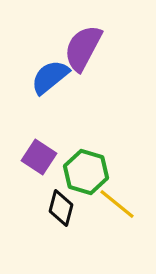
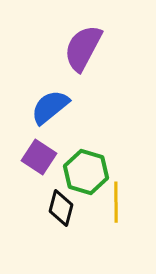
blue semicircle: moved 30 px down
yellow line: moved 1 px left, 2 px up; rotated 51 degrees clockwise
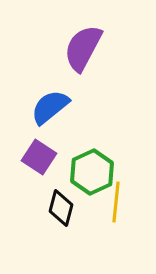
green hexagon: moved 6 px right; rotated 18 degrees clockwise
yellow line: rotated 6 degrees clockwise
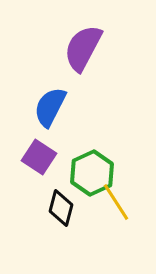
blue semicircle: rotated 24 degrees counterclockwise
green hexagon: moved 1 px down
yellow line: rotated 39 degrees counterclockwise
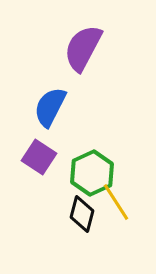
black diamond: moved 21 px right, 6 px down
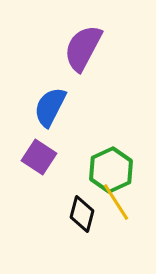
green hexagon: moved 19 px right, 3 px up
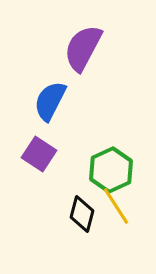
blue semicircle: moved 6 px up
purple square: moved 3 px up
yellow line: moved 4 px down
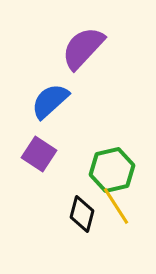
purple semicircle: rotated 15 degrees clockwise
blue semicircle: rotated 21 degrees clockwise
green hexagon: moved 1 px right; rotated 12 degrees clockwise
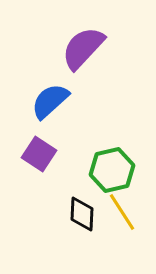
yellow line: moved 6 px right, 6 px down
black diamond: rotated 12 degrees counterclockwise
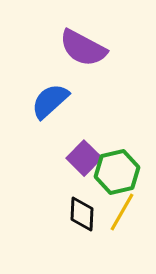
purple semicircle: rotated 105 degrees counterclockwise
purple square: moved 45 px right, 4 px down; rotated 12 degrees clockwise
green hexagon: moved 5 px right, 2 px down
yellow line: rotated 63 degrees clockwise
